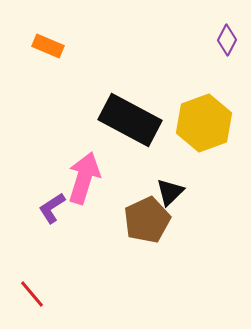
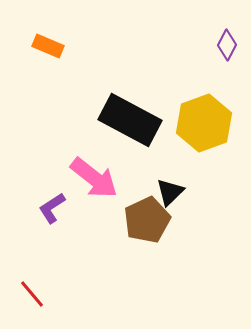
purple diamond: moved 5 px down
pink arrow: moved 10 px right; rotated 111 degrees clockwise
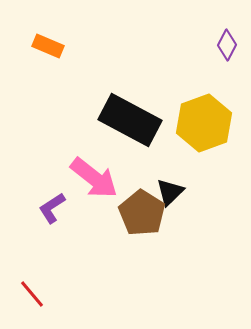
brown pentagon: moved 5 px left, 7 px up; rotated 15 degrees counterclockwise
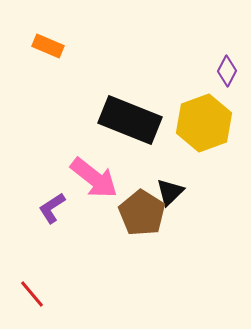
purple diamond: moved 26 px down
black rectangle: rotated 6 degrees counterclockwise
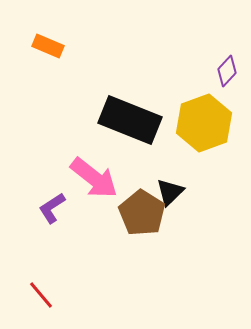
purple diamond: rotated 16 degrees clockwise
red line: moved 9 px right, 1 px down
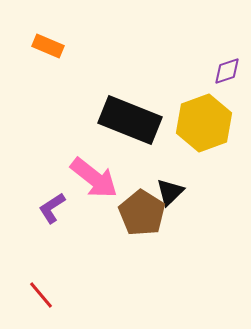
purple diamond: rotated 28 degrees clockwise
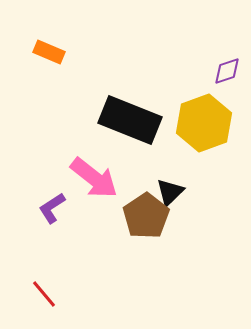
orange rectangle: moved 1 px right, 6 px down
brown pentagon: moved 4 px right, 3 px down; rotated 6 degrees clockwise
red line: moved 3 px right, 1 px up
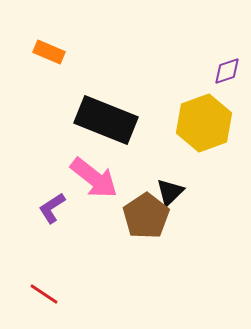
black rectangle: moved 24 px left
red line: rotated 16 degrees counterclockwise
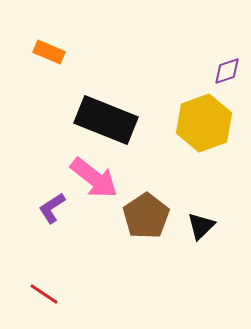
black triangle: moved 31 px right, 34 px down
